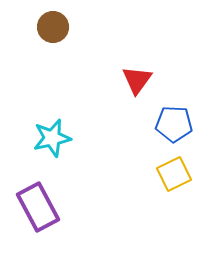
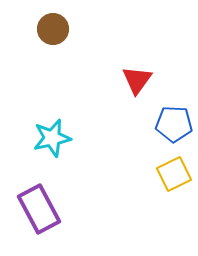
brown circle: moved 2 px down
purple rectangle: moved 1 px right, 2 px down
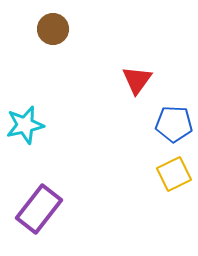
cyan star: moved 27 px left, 13 px up
purple rectangle: rotated 66 degrees clockwise
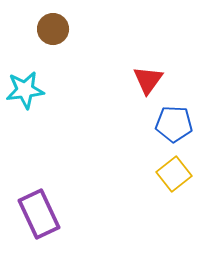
red triangle: moved 11 px right
cyan star: moved 35 px up; rotated 6 degrees clockwise
yellow square: rotated 12 degrees counterclockwise
purple rectangle: moved 5 px down; rotated 63 degrees counterclockwise
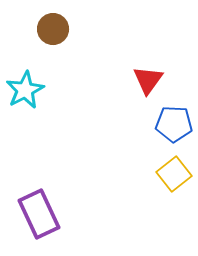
cyan star: rotated 21 degrees counterclockwise
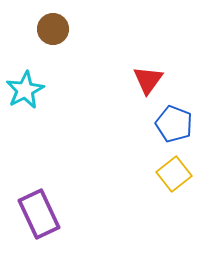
blue pentagon: rotated 18 degrees clockwise
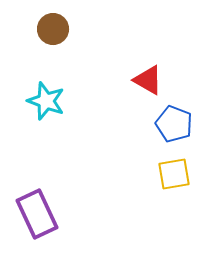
red triangle: rotated 36 degrees counterclockwise
cyan star: moved 21 px right, 11 px down; rotated 24 degrees counterclockwise
yellow square: rotated 28 degrees clockwise
purple rectangle: moved 2 px left
